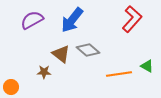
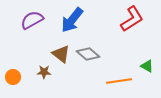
red L-shape: rotated 16 degrees clockwise
gray diamond: moved 4 px down
orange line: moved 7 px down
orange circle: moved 2 px right, 10 px up
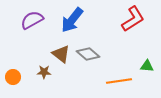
red L-shape: moved 1 px right
green triangle: rotated 24 degrees counterclockwise
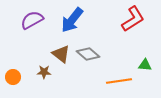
green triangle: moved 2 px left, 1 px up
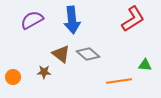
blue arrow: rotated 44 degrees counterclockwise
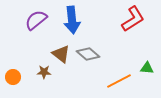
purple semicircle: moved 4 px right; rotated 10 degrees counterclockwise
green triangle: moved 2 px right, 3 px down
orange line: rotated 20 degrees counterclockwise
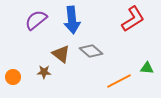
gray diamond: moved 3 px right, 3 px up
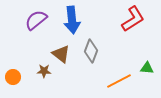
gray diamond: rotated 70 degrees clockwise
brown star: moved 1 px up
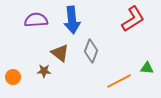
purple semicircle: rotated 35 degrees clockwise
brown triangle: moved 1 px left, 1 px up
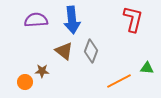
red L-shape: rotated 44 degrees counterclockwise
brown triangle: moved 4 px right, 2 px up
brown star: moved 2 px left
orange circle: moved 12 px right, 5 px down
